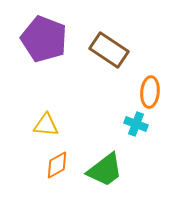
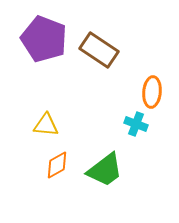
brown rectangle: moved 10 px left
orange ellipse: moved 2 px right
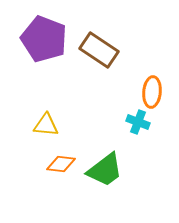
cyan cross: moved 2 px right, 2 px up
orange diamond: moved 4 px right, 1 px up; rotated 36 degrees clockwise
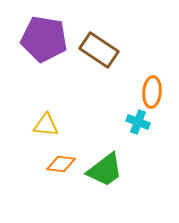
purple pentagon: rotated 12 degrees counterclockwise
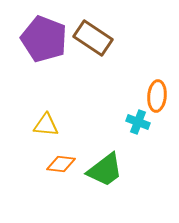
purple pentagon: rotated 12 degrees clockwise
brown rectangle: moved 6 px left, 12 px up
orange ellipse: moved 5 px right, 4 px down
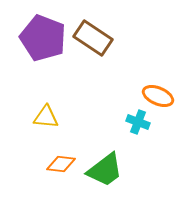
purple pentagon: moved 1 px left, 1 px up
orange ellipse: moved 1 px right; rotated 72 degrees counterclockwise
yellow triangle: moved 8 px up
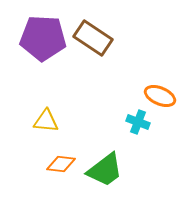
purple pentagon: rotated 18 degrees counterclockwise
orange ellipse: moved 2 px right
yellow triangle: moved 4 px down
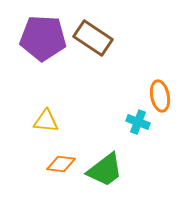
orange ellipse: rotated 56 degrees clockwise
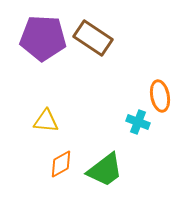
orange diamond: rotated 36 degrees counterclockwise
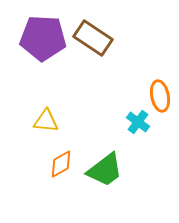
cyan cross: rotated 15 degrees clockwise
